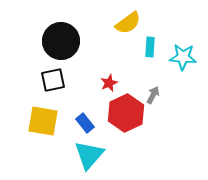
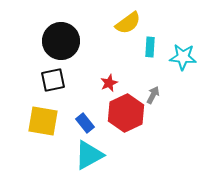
cyan triangle: rotated 20 degrees clockwise
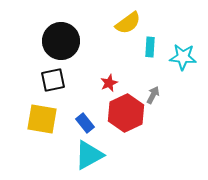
yellow square: moved 1 px left, 2 px up
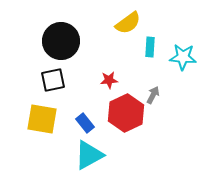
red star: moved 3 px up; rotated 18 degrees clockwise
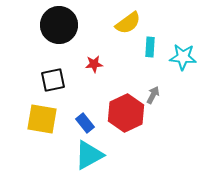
black circle: moved 2 px left, 16 px up
red star: moved 15 px left, 16 px up
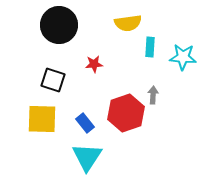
yellow semicircle: rotated 28 degrees clockwise
black square: rotated 30 degrees clockwise
gray arrow: rotated 24 degrees counterclockwise
red hexagon: rotated 6 degrees clockwise
yellow square: rotated 8 degrees counterclockwise
cyan triangle: moved 2 px left, 2 px down; rotated 28 degrees counterclockwise
